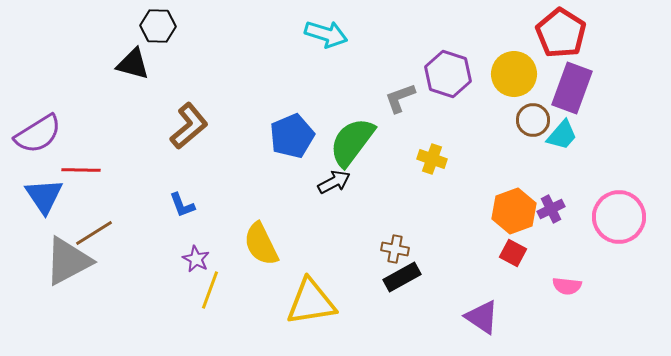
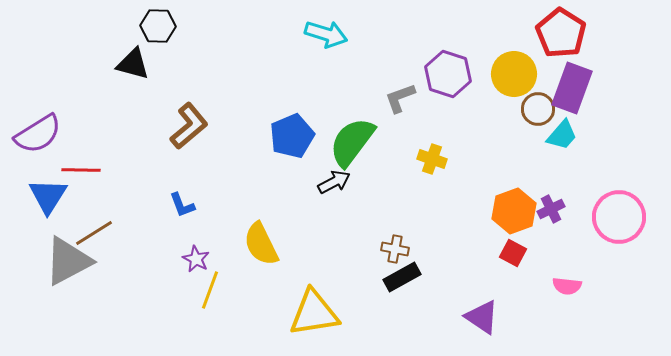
brown circle: moved 5 px right, 11 px up
blue triangle: moved 4 px right; rotated 6 degrees clockwise
yellow triangle: moved 3 px right, 11 px down
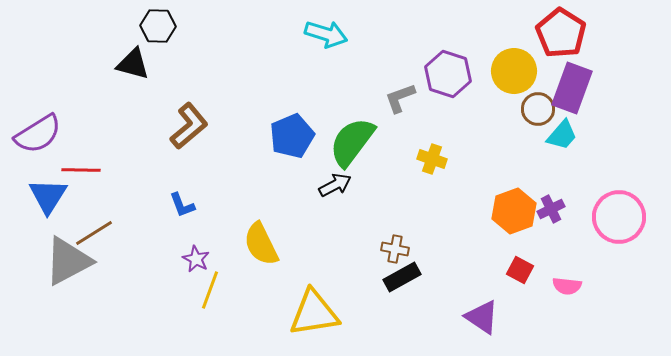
yellow circle: moved 3 px up
black arrow: moved 1 px right, 3 px down
red square: moved 7 px right, 17 px down
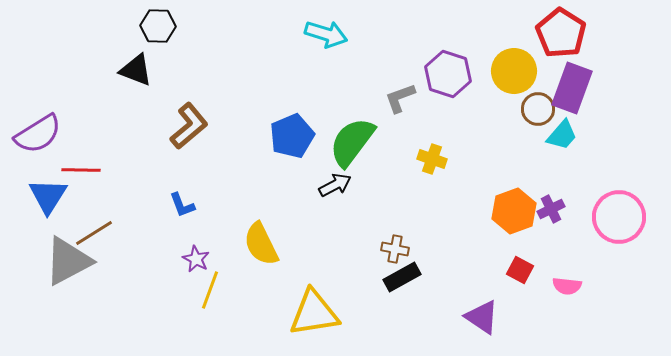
black triangle: moved 3 px right, 6 px down; rotated 6 degrees clockwise
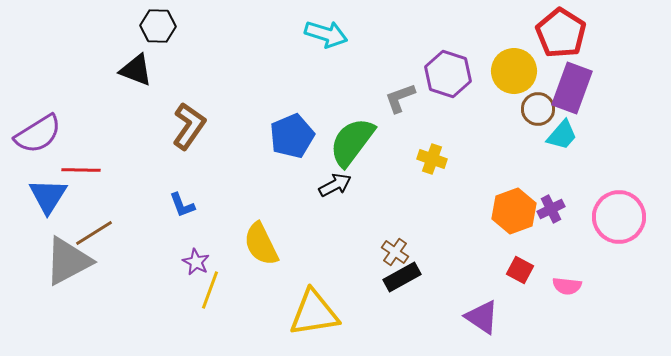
brown L-shape: rotated 15 degrees counterclockwise
brown cross: moved 3 px down; rotated 24 degrees clockwise
purple star: moved 3 px down
